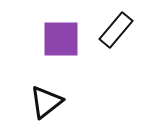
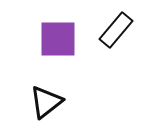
purple square: moved 3 px left
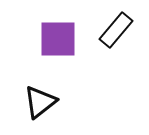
black triangle: moved 6 px left
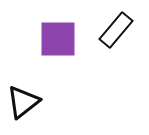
black triangle: moved 17 px left
